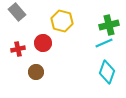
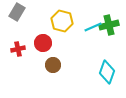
gray rectangle: rotated 72 degrees clockwise
cyan line: moved 11 px left, 16 px up
brown circle: moved 17 px right, 7 px up
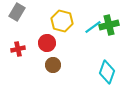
cyan line: rotated 12 degrees counterclockwise
red circle: moved 4 px right
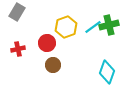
yellow hexagon: moved 4 px right, 6 px down; rotated 25 degrees clockwise
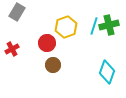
cyan line: moved 1 px right, 1 px up; rotated 36 degrees counterclockwise
red cross: moved 6 px left; rotated 16 degrees counterclockwise
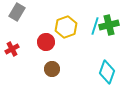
cyan line: moved 1 px right
red circle: moved 1 px left, 1 px up
brown circle: moved 1 px left, 4 px down
